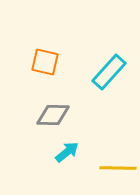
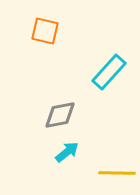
orange square: moved 31 px up
gray diamond: moved 7 px right; rotated 12 degrees counterclockwise
yellow line: moved 1 px left, 5 px down
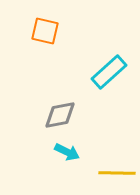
cyan rectangle: rotated 6 degrees clockwise
cyan arrow: rotated 65 degrees clockwise
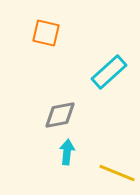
orange square: moved 1 px right, 2 px down
cyan arrow: rotated 110 degrees counterclockwise
yellow line: rotated 21 degrees clockwise
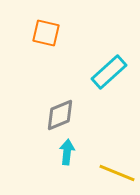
gray diamond: rotated 12 degrees counterclockwise
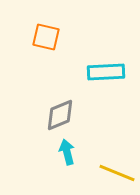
orange square: moved 4 px down
cyan rectangle: moved 3 px left; rotated 39 degrees clockwise
cyan arrow: rotated 20 degrees counterclockwise
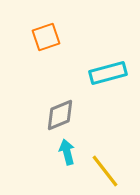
orange square: rotated 32 degrees counterclockwise
cyan rectangle: moved 2 px right, 1 px down; rotated 12 degrees counterclockwise
yellow line: moved 12 px left, 2 px up; rotated 30 degrees clockwise
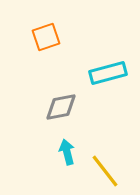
gray diamond: moved 1 px right, 8 px up; rotated 12 degrees clockwise
